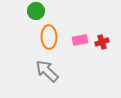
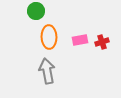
gray arrow: rotated 35 degrees clockwise
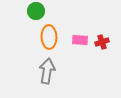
pink rectangle: rotated 14 degrees clockwise
gray arrow: rotated 20 degrees clockwise
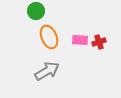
orange ellipse: rotated 20 degrees counterclockwise
red cross: moved 3 px left
gray arrow: rotated 50 degrees clockwise
